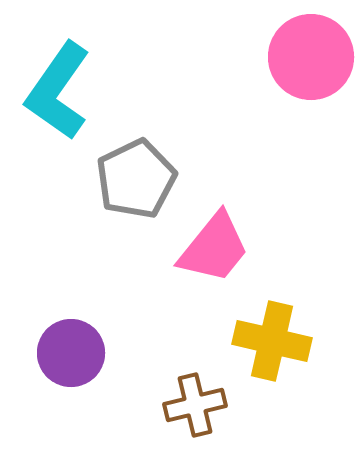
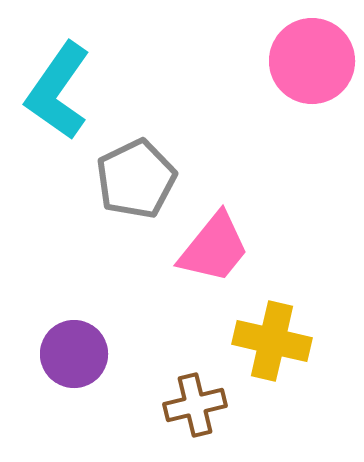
pink circle: moved 1 px right, 4 px down
purple circle: moved 3 px right, 1 px down
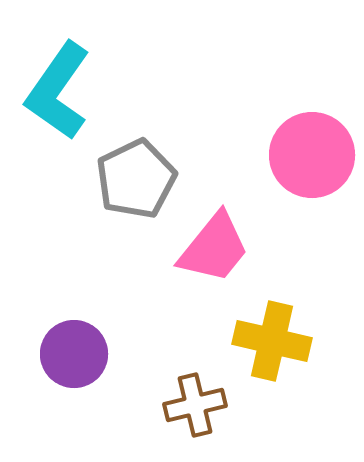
pink circle: moved 94 px down
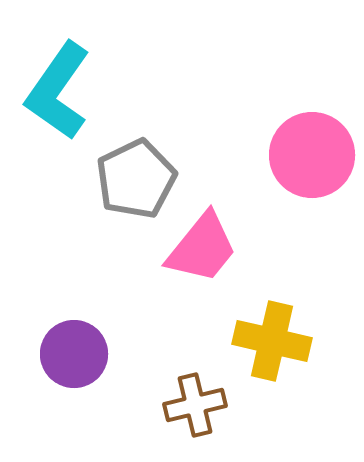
pink trapezoid: moved 12 px left
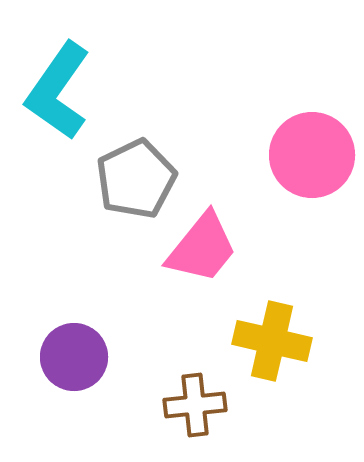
purple circle: moved 3 px down
brown cross: rotated 8 degrees clockwise
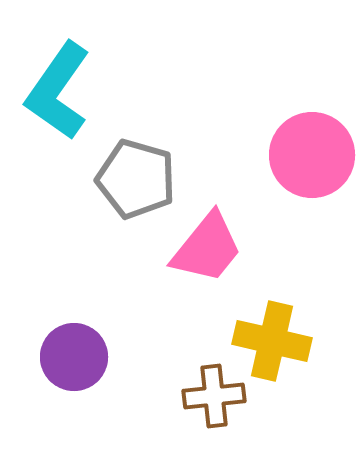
gray pentagon: rotated 30 degrees counterclockwise
pink trapezoid: moved 5 px right
brown cross: moved 19 px right, 9 px up
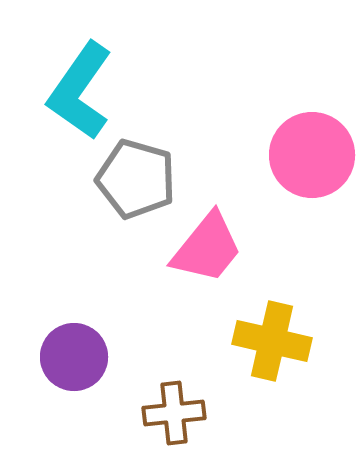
cyan L-shape: moved 22 px right
brown cross: moved 40 px left, 17 px down
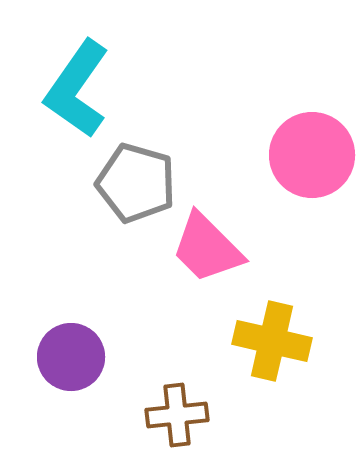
cyan L-shape: moved 3 px left, 2 px up
gray pentagon: moved 4 px down
pink trapezoid: rotated 96 degrees clockwise
purple circle: moved 3 px left
brown cross: moved 3 px right, 2 px down
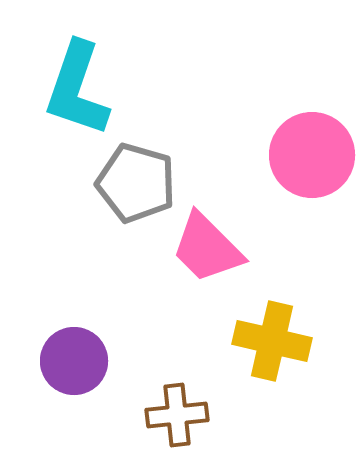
cyan L-shape: rotated 16 degrees counterclockwise
purple circle: moved 3 px right, 4 px down
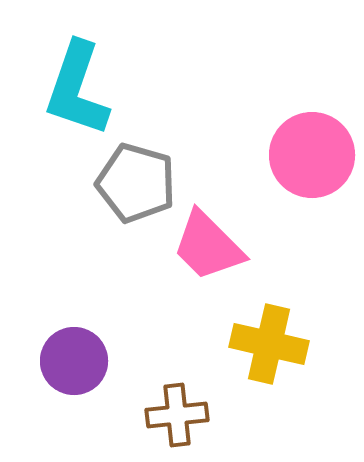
pink trapezoid: moved 1 px right, 2 px up
yellow cross: moved 3 px left, 3 px down
